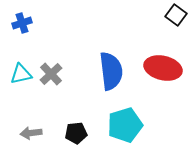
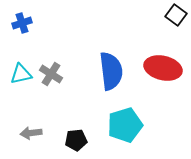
gray cross: rotated 15 degrees counterclockwise
black pentagon: moved 7 px down
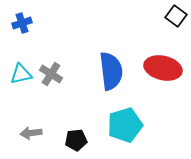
black square: moved 1 px down
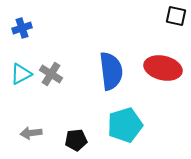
black square: rotated 25 degrees counterclockwise
blue cross: moved 5 px down
cyan triangle: rotated 15 degrees counterclockwise
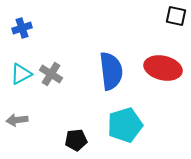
gray arrow: moved 14 px left, 13 px up
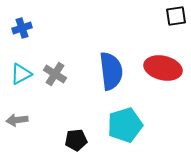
black square: rotated 20 degrees counterclockwise
gray cross: moved 4 px right
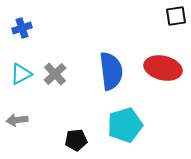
gray cross: rotated 15 degrees clockwise
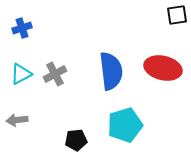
black square: moved 1 px right, 1 px up
gray cross: rotated 15 degrees clockwise
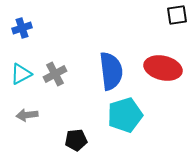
gray arrow: moved 10 px right, 5 px up
cyan pentagon: moved 10 px up
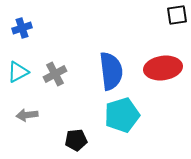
red ellipse: rotated 21 degrees counterclockwise
cyan triangle: moved 3 px left, 2 px up
cyan pentagon: moved 3 px left
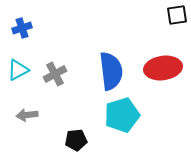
cyan triangle: moved 2 px up
